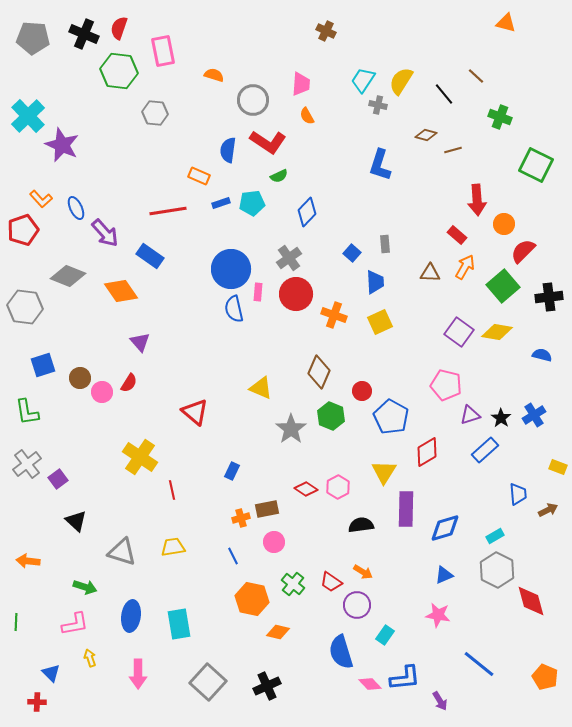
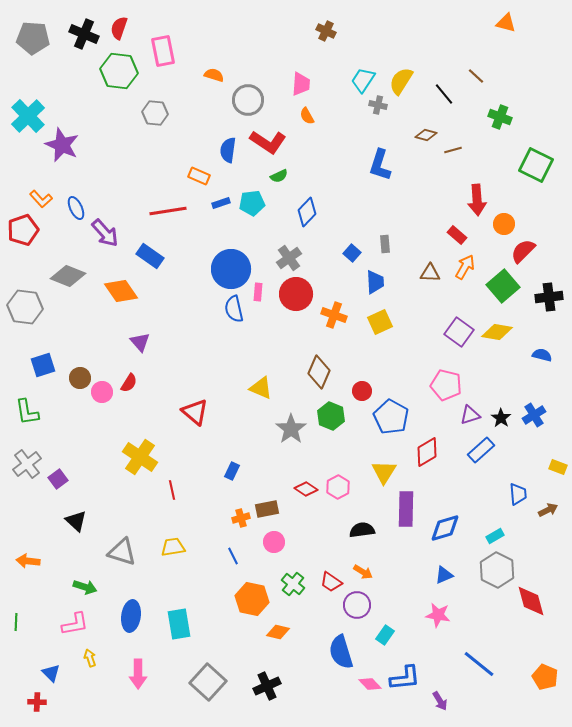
gray circle at (253, 100): moved 5 px left
blue rectangle at (485, 450): moved 4 px left
black semicircle at (361, 525): moved 1 px right, 5 px down
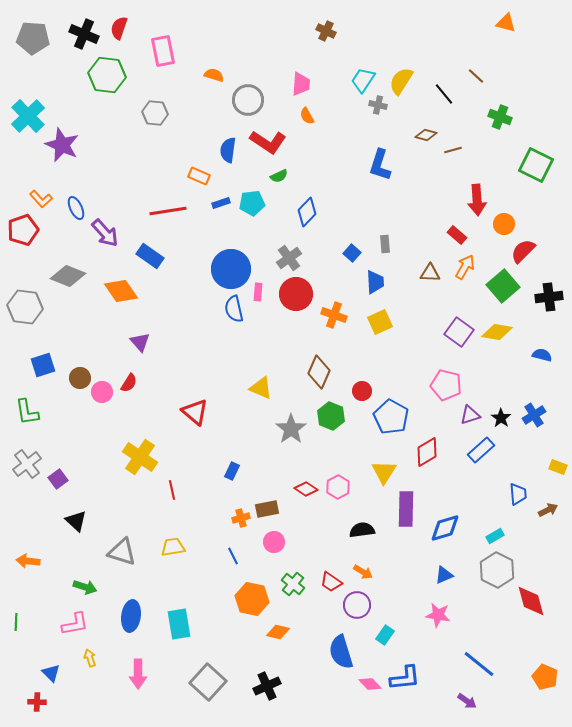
green hexagon at (119, 71): moved 12 px left, 4 px down
purple arrow at (440, 701): moved 27 px right; rotated 24 degrees counterclockwise
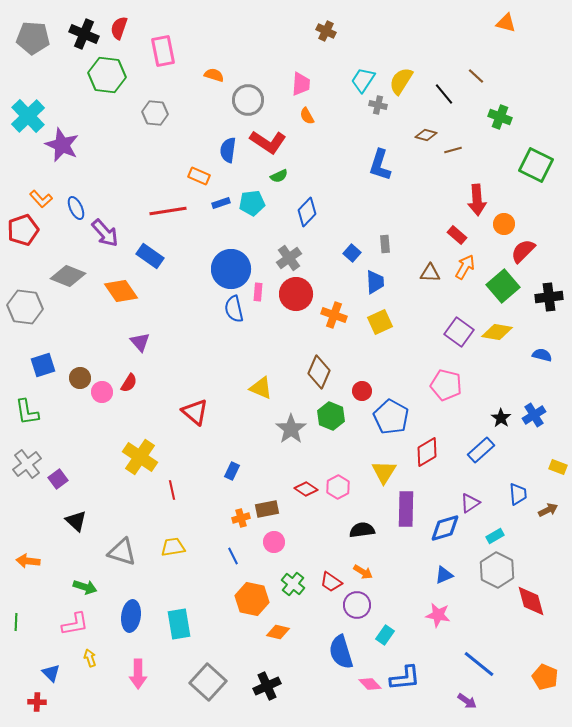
purple triangle at (470, 415): moved 88 px down; rotated 15 degrees counterclockwise
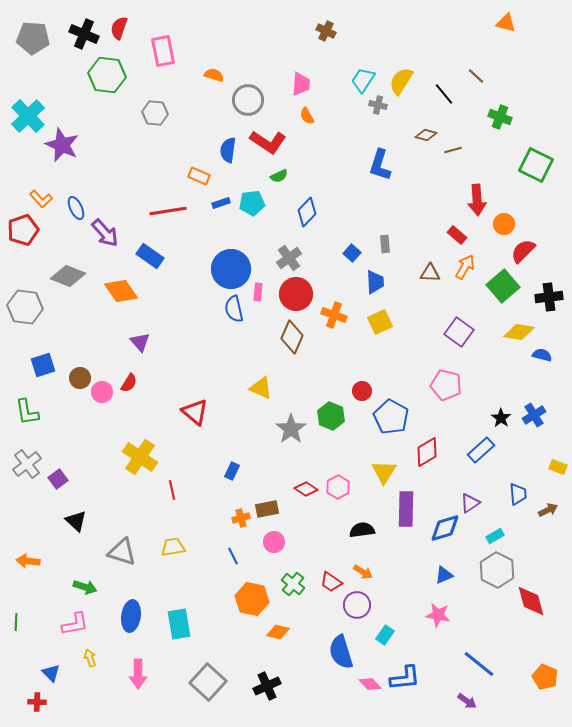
yellow diamond at (497, 332): moved 22 px right
brown diamond at (319, 372): moved 27 px left, 35 px up
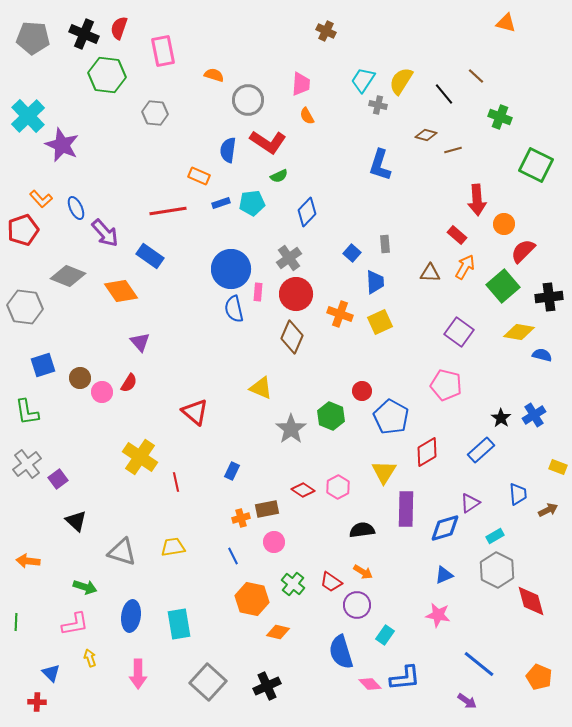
orange cross at (334, 315): moved 6 px right, 1 px up
red diamond at (306, 489): moved 3 px left, 1 px down
red line at (172, 490): moved 4 px right, 8 px up
orange pentagon at (545, 677): moved 6 px left
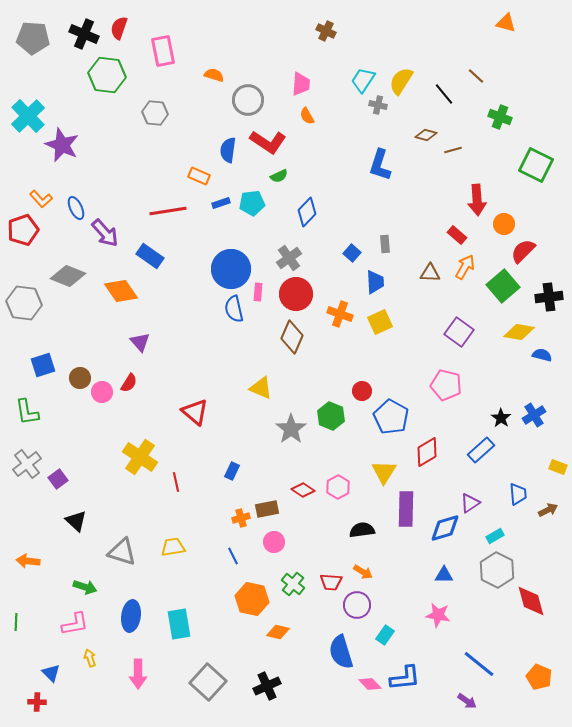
gray hexagon at (25, 307): moved 1 px left, 4 px up
blue triangle at (444, 575): rotated 24 degrees clockwise
red trapezoid at (331, 582): rotated 30 degrees counterclockwise
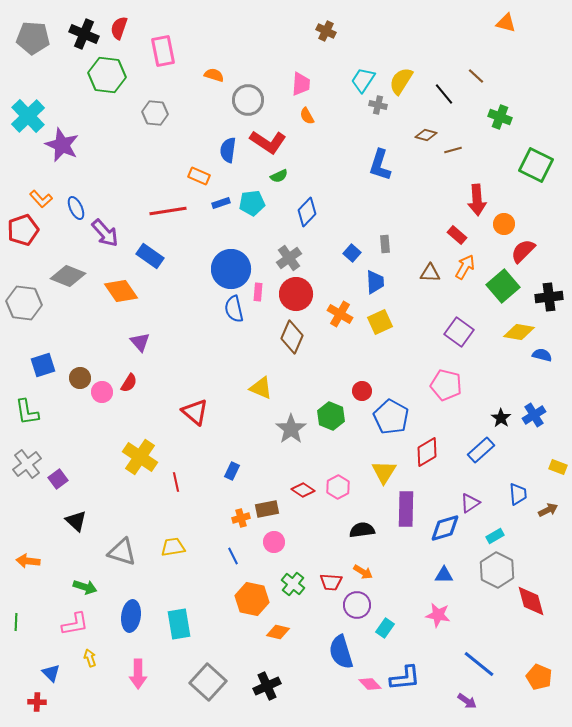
orange cross at (340, 314): rotated 10 degrees clockwise
cyan rectangle at (385, 635): moved 7 px up
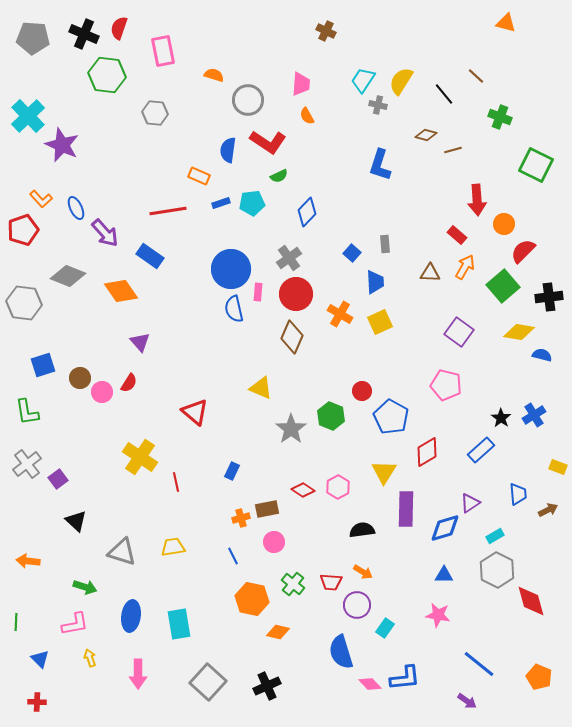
blue triangle at (51, 673): moved 11 px left, 14 px up
